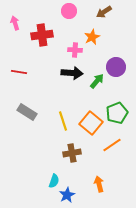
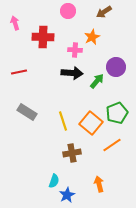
pink circle: moved 1 px left
red cross: moved 1 px right, 2 px down; rotated 10 degrees clockwise
red line: rotated 21 degrees counterclockwise
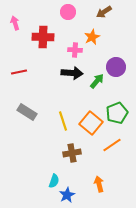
pink circle: moved 1 px down
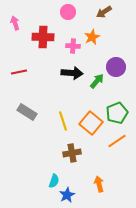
pink cross: moved 2 px left, 4 px up
orange line: moved 5 px right, 4 px up
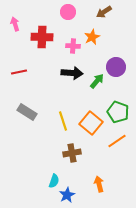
pink arrow: moved 1 px down
red cross: moved 1 px left
green pentagon: moved 1 px right, 1 px up; rotated 30 degrees counterclockwise
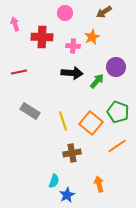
pink circle: moved 3 px left, 1 px down
gray rectangle: moved 3 px right, 1 px up
orange line: moved 5 px down
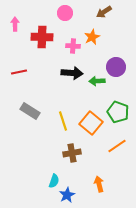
pink arrow: rotated 16 degrees clockwise
green arrow: rotated 133 degrees counterclockwise
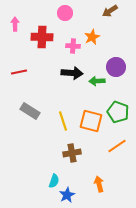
brown arrow: moved 6 px right, 1 px up
orange square: moved 2 px up; rotated 25 degrees counterclockwise
